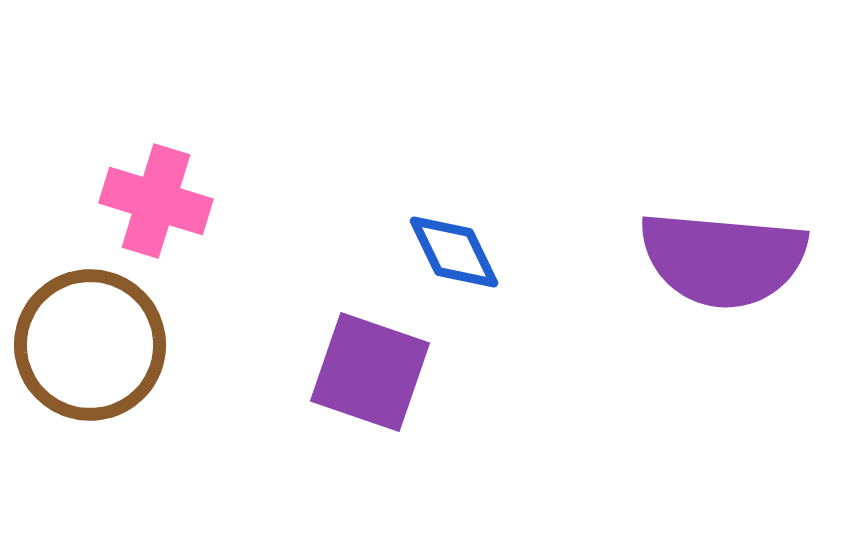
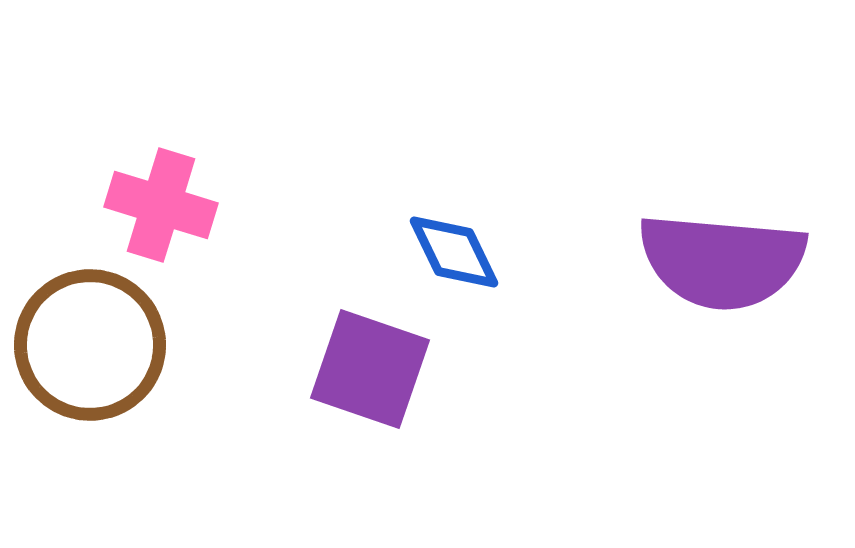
pink cross: moved 5 px right, 4 px down
purple semicircle: moved 1 px left, 2 px down
purple square: moved 3 px up
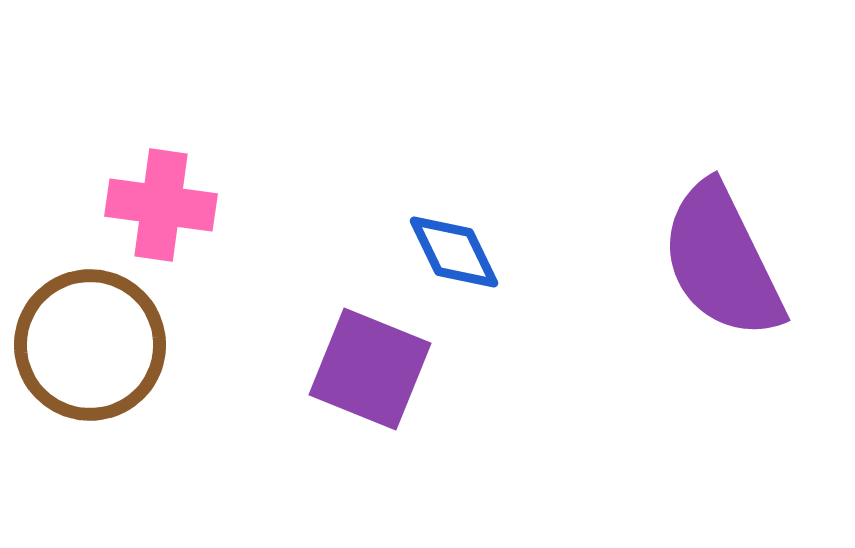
pink cross: rotated 9 degrees counterclockwise
purple semicircle: rotated 59 degrees clockwise
purple square: rotated 3 degrees clockwise
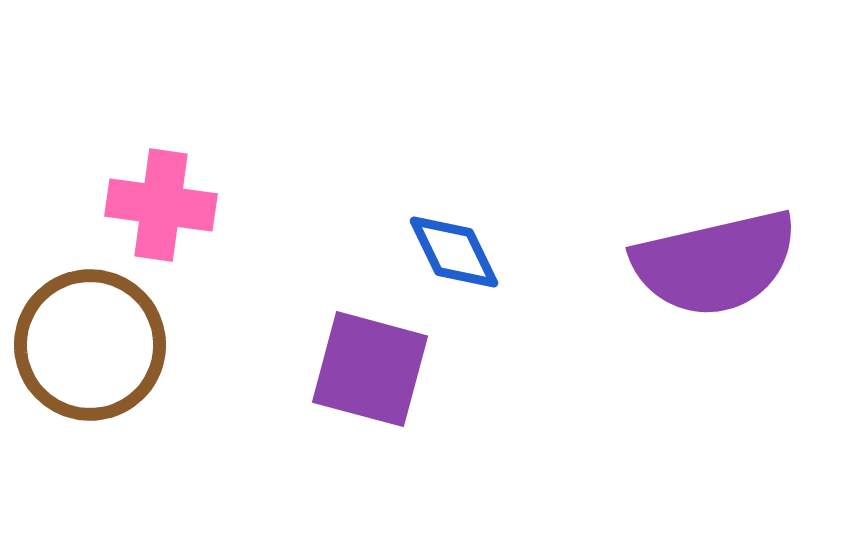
purple semicircle: moved 7 px left, 2 px down; rotated 77 degrees counterclockwise
purple square: rotated 7 degrees counterclockwise
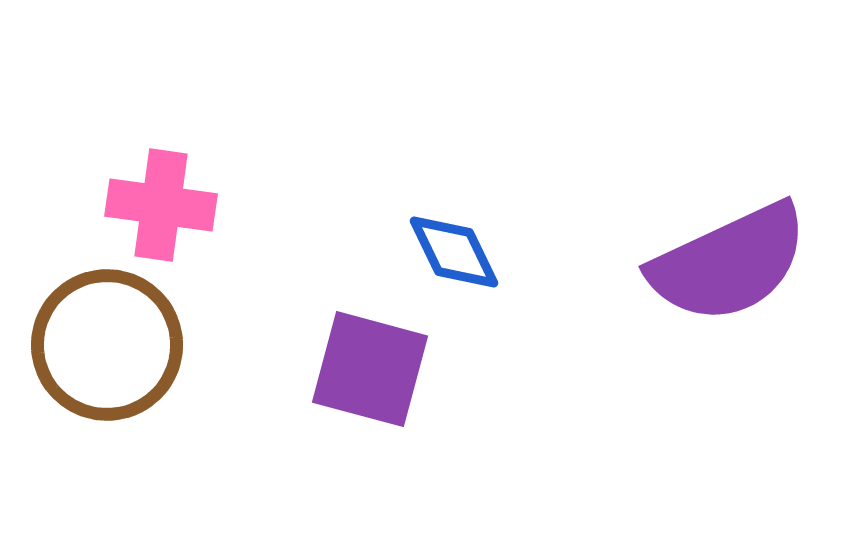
purple semicircle: moved 14 px right; rotated 12 degrees counterclockwise
brown circle: moved 17 px right
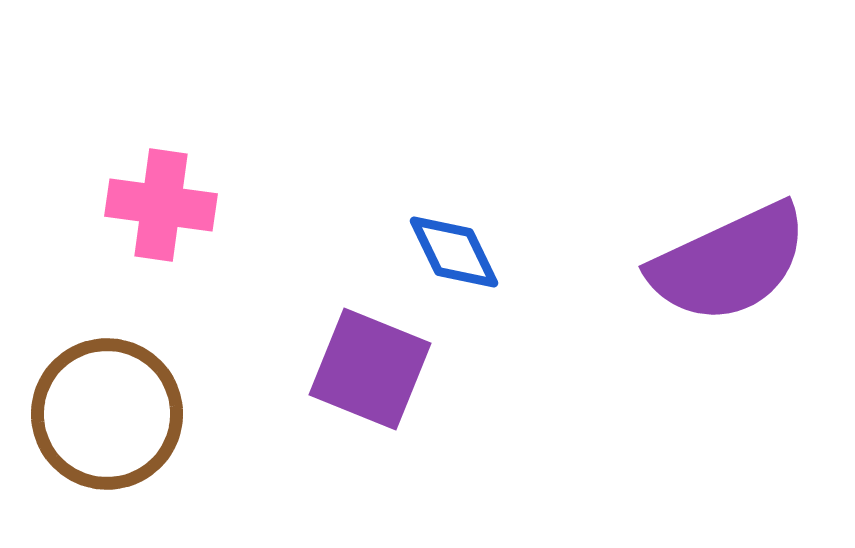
brown circle: moved 69 px down
purple square: rotated 7 degrees clockwise
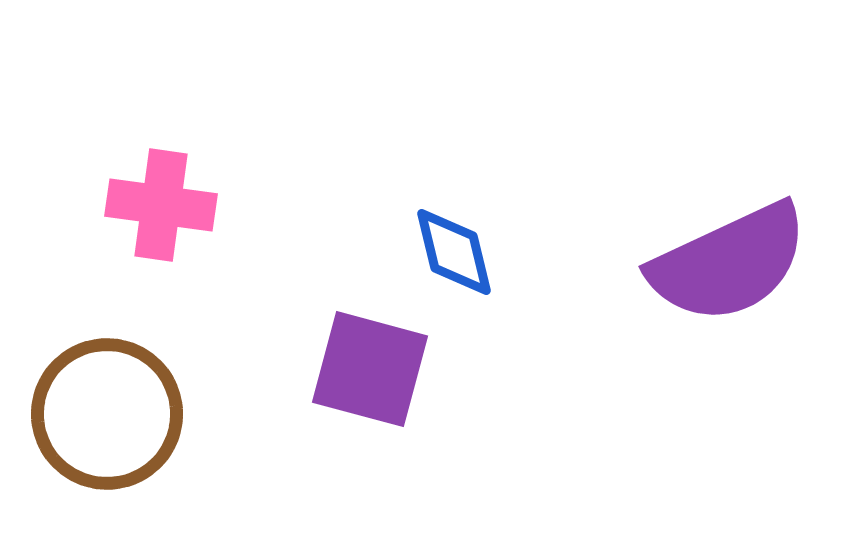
blue diamond: rotated 12 degrees clockwise
purple square: rotated 7 degrees counterclockwise
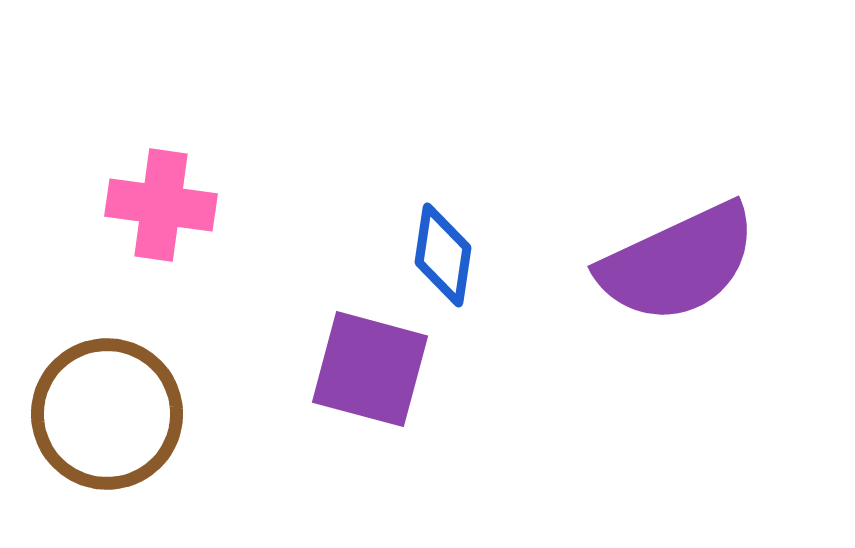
blue diamond: moved 11 px left, 3 px down; rotated 22 degrees clockwise
purple semicircle: moved 51 px left
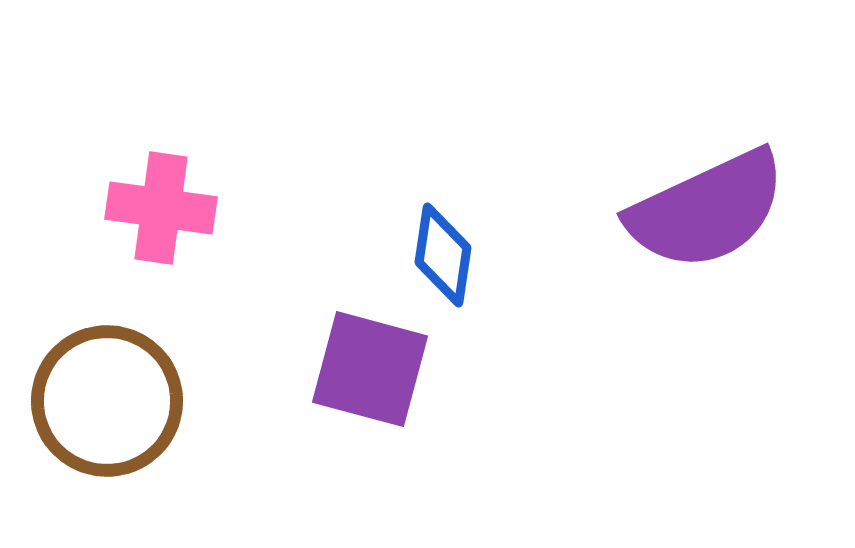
pink cross: moved 3 px down
purple semicircle: moved 29 px right, 53 px up
brown circle: moved 13 px up
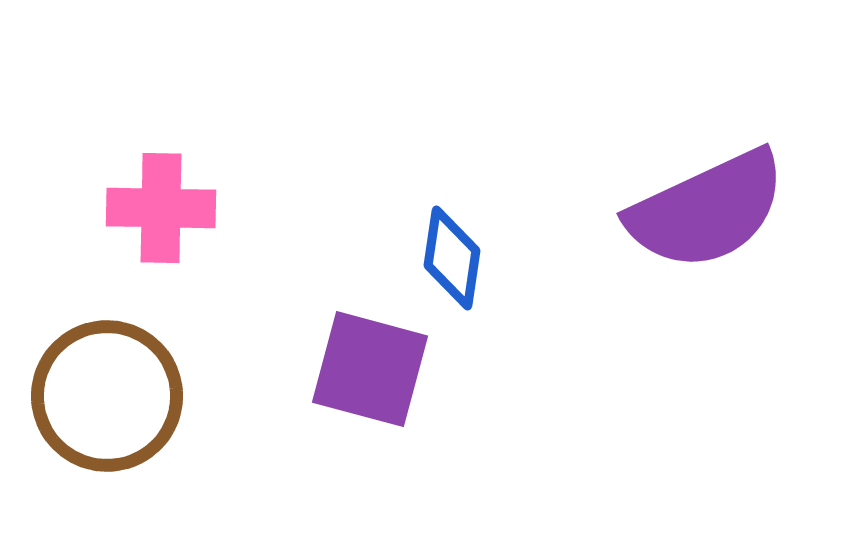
pink cross: rotated 7 degrees counterclockwise
blue diamond: moved 9 px right, 3 px down
brown circle: moved 5 px up
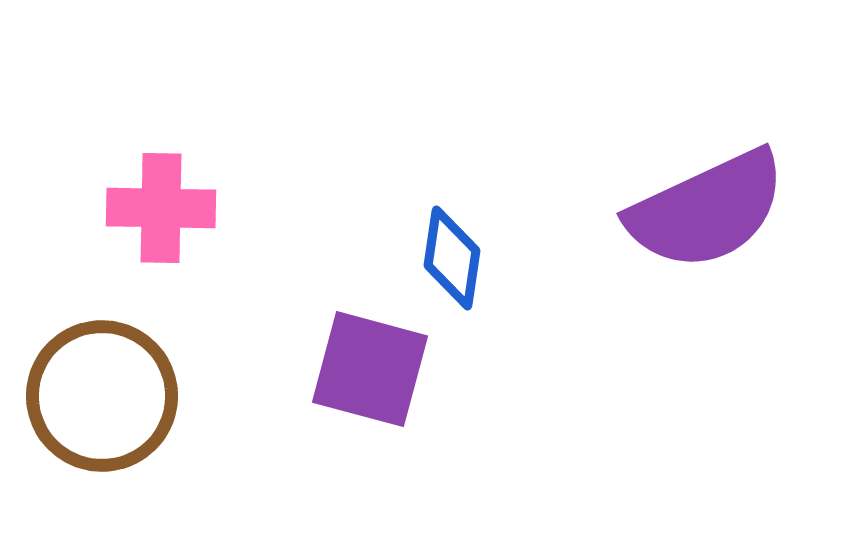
brown circle: moved 5 px left
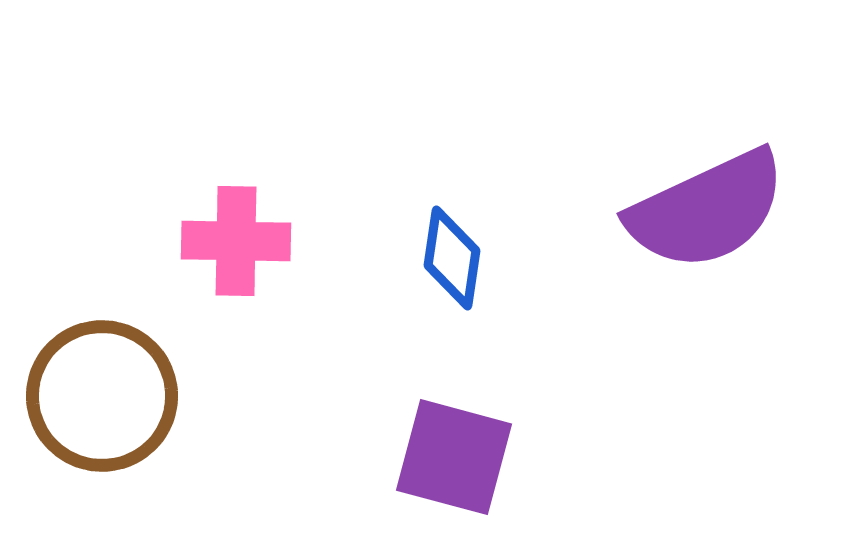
pink cross: moved 75 px right, 33 px down
purple square: moved 84 px right, 88 px down
